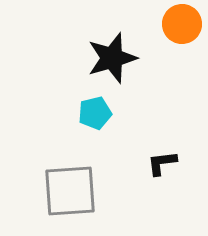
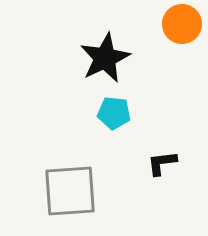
black star: moved 7 px left; rotated 9 degrees counterclockwise
cyan pentagon: moved 19 px right; rotated 20 degrees clockwise
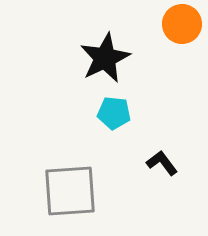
black L-shape: rotated 60 degrees clockwise
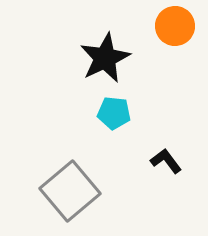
orange circle: moved 7 px left, 2 px down
black L-shape: moved 4 px right, 2 px up
gray square: rotated 36 degrees counterclockwise
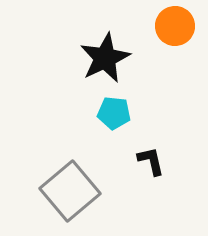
black L-shape: moved 15 px left; rotated 24 degrees clockwise
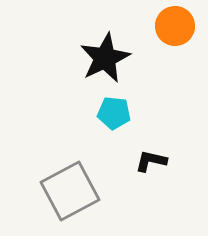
black L-shape: rotated 64 degrees counterclockwise
gray square: rotated 12 degrees clockwise
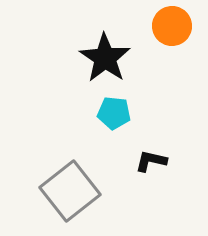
orange circle: moved 3 px left
black star: rotated 12 degrees counterclockwise
gray square: rotated 10 degrees counterclockwise
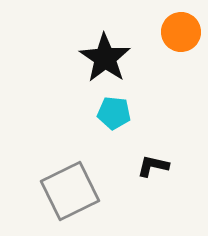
orange circle: moved 9 px right, 6 px down
black L-shape: moved 2 px right, 5 px down
gray square: rotated 12 degrees clockwise
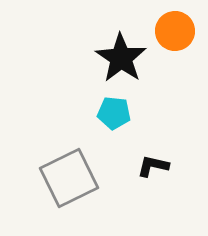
orange circle: moved 6 px left, 1 px up
black star: moved 16 px right
gray square: moved 1 px left, 13 px up
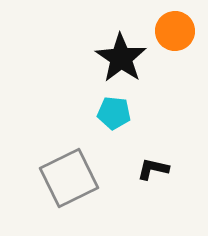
black L-shape: moved 3 px down
